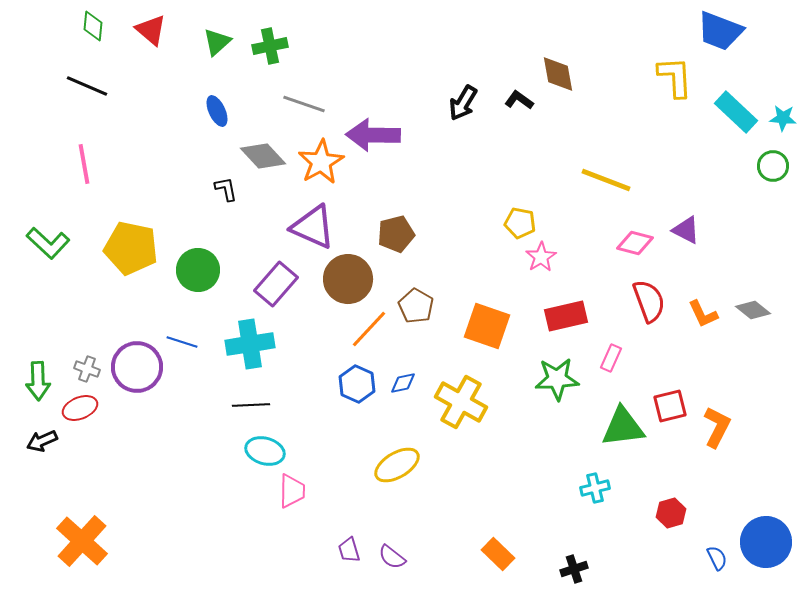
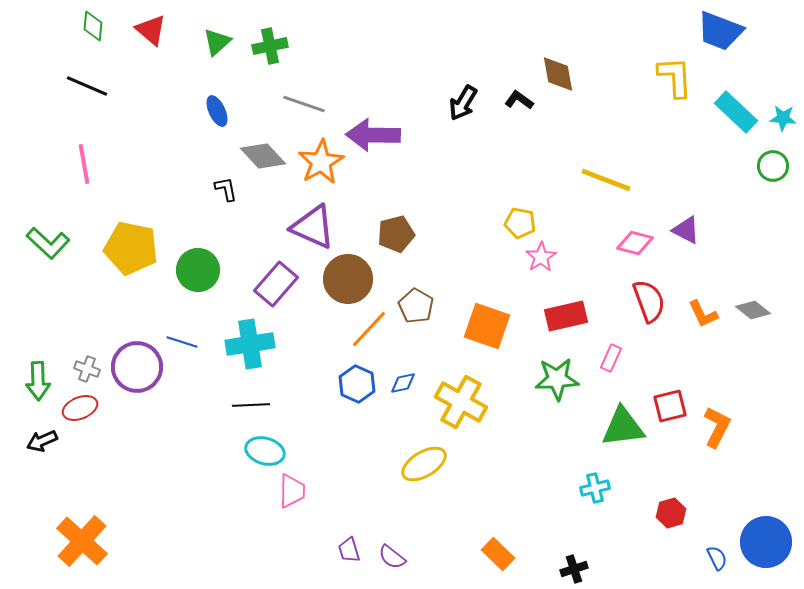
yellow ellipse at (397, 465): moved 27 px right, 1 px up
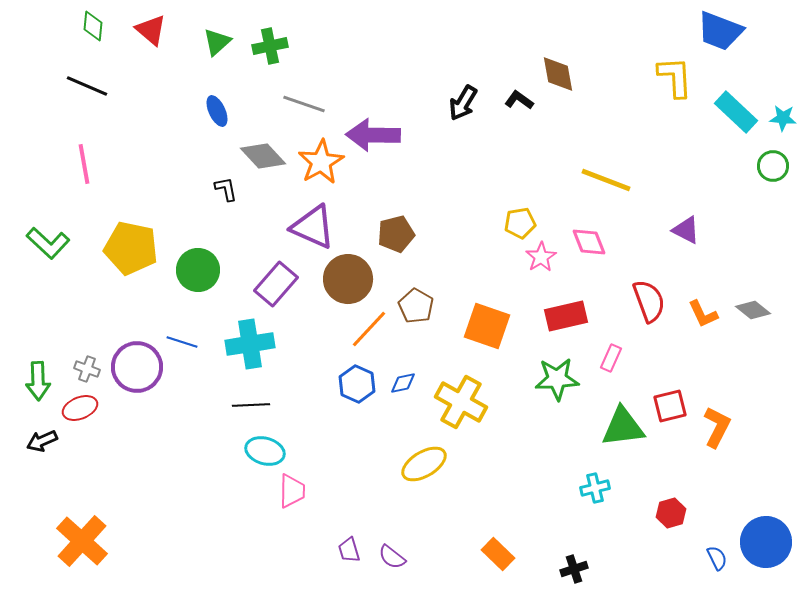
yellow pentagon at (520, 223): rotated 20 degrees counterclockwise
pink diamond at (635, 243): moved 46 px left, 1 px up; rotated 54 degrees clockwise
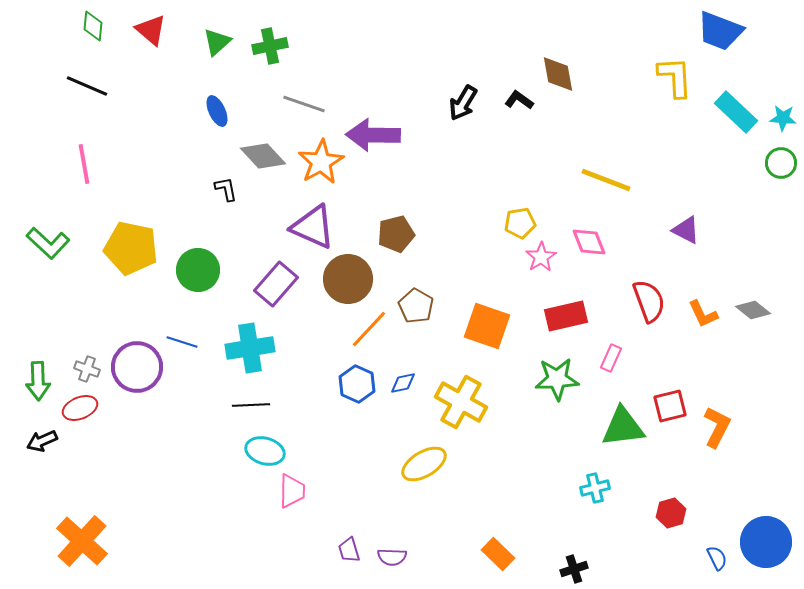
green circle at (773, 166): moved 8 px right, 3 px up
cyan cross at (250, 344): moved 4 px down
purple semicircle at (392, 557): rotated 36 degrees counterclockwise
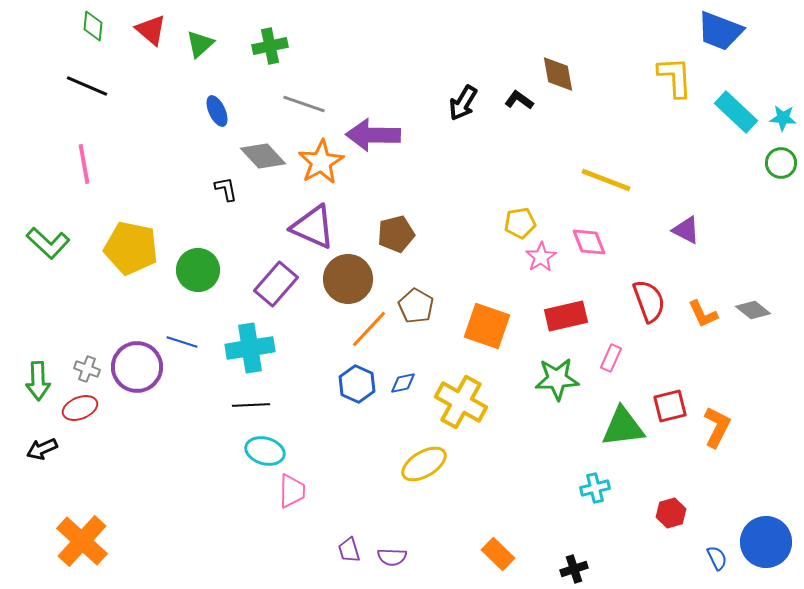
green triangle at (217, 42): moved 17 px left, 2 px down
black arrow at (42, 441): moved 8 px down
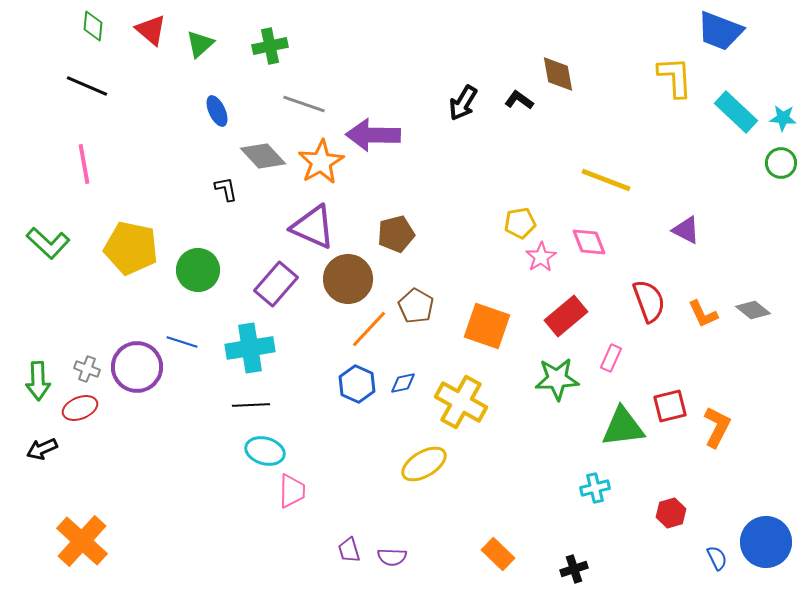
red rectangle at (566, 316): rotated 27 degrees counterclockwise
